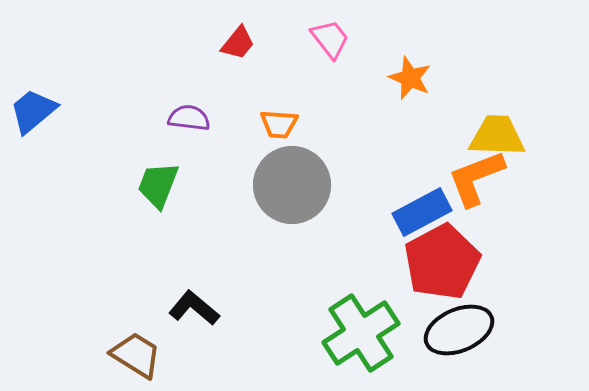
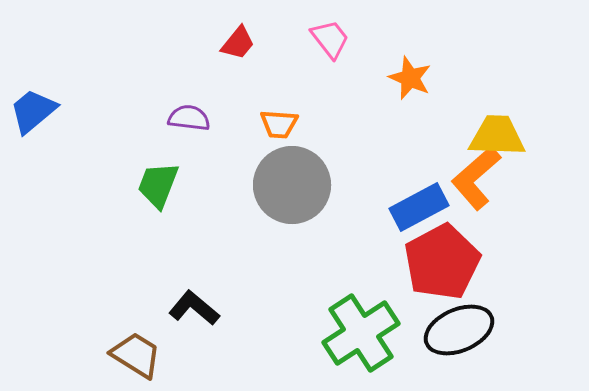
orange L-shape: rotated 20 degrees counterclockwise
blue rectangle: moved 3 px left, 5 px up
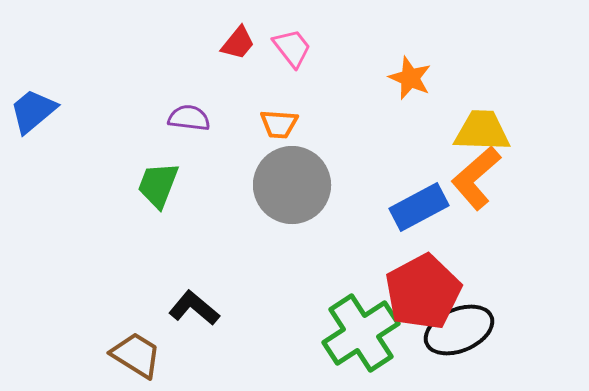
pink trapezoid: moved 38 px left, 9 px down
yellow trapezoid: moved 15 px left, 5 px up
red pentagon: moved 19 px left, 30 px down
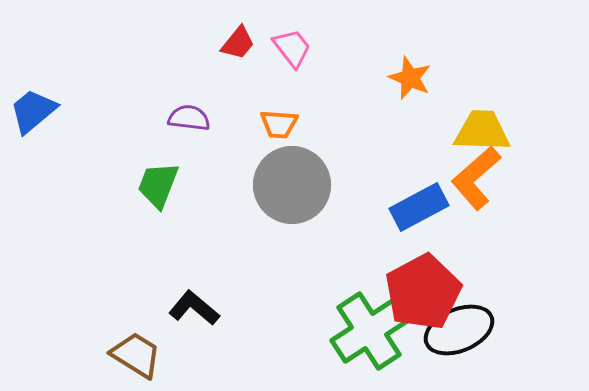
green cross: moved 8 px right, 2 px up
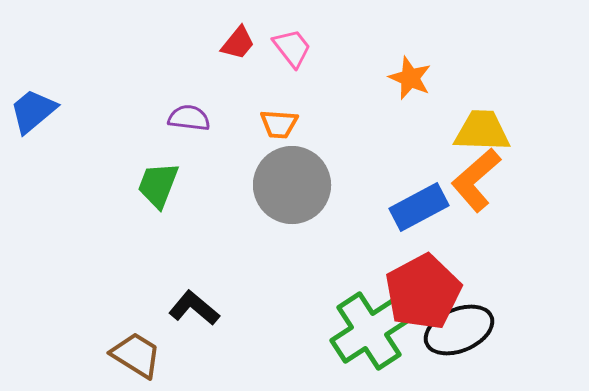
orange L-shape: moved 2 px down
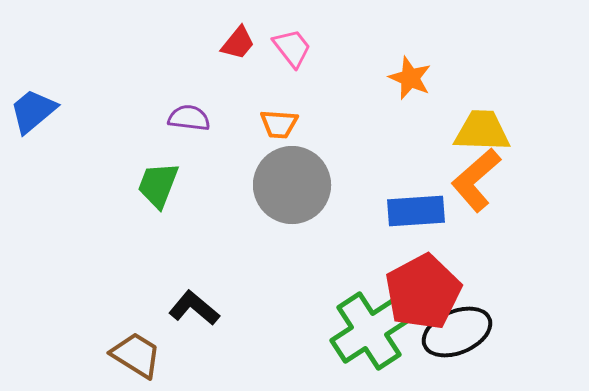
blue rectangle: moved 3 px left, 4 px down; rotated 24 degrees clockwise
black ellipse: moved 2 px left, 2 px down
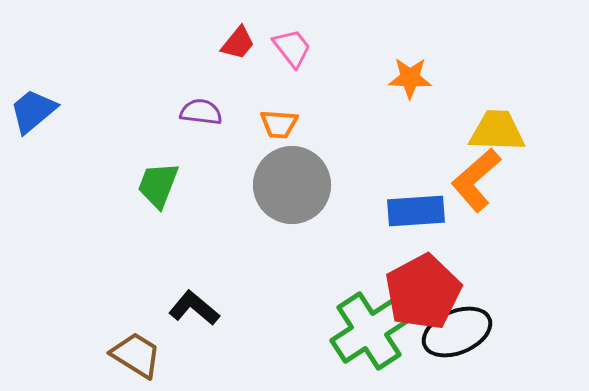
orange star: rotated 21 degrees counterclockwise
purple semicircle: moved 12 px right, 6 px up
yellow trapezoid: moved 15 px right
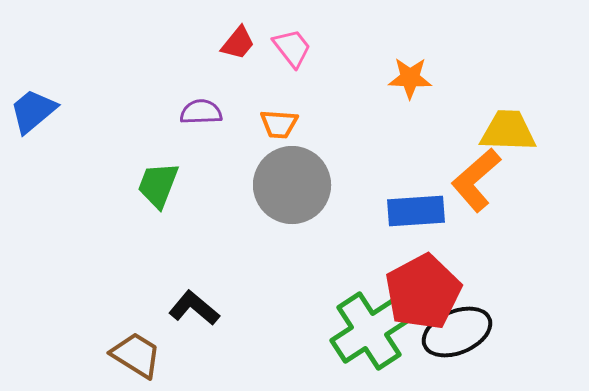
purple semicircle: rotated 9 degrees counterclockwise
yellow trapezoid: moved 11 px right
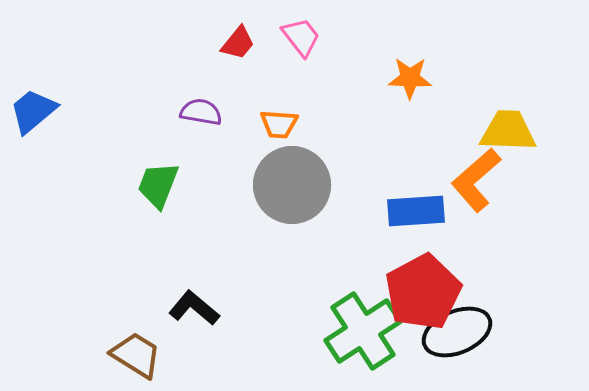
pink trapezoid: moved 9 px right, 11 px up
purple semicircle: rotated 12 degrees clockwise
green cross: moved 6 px left
